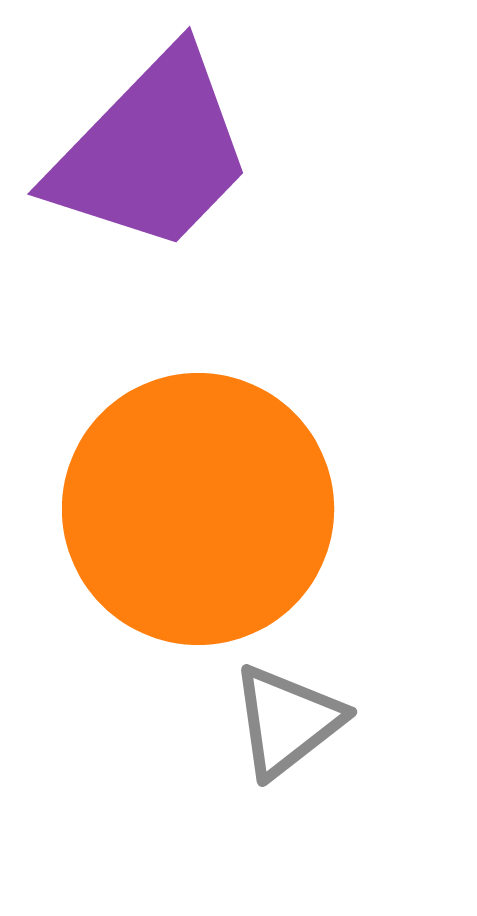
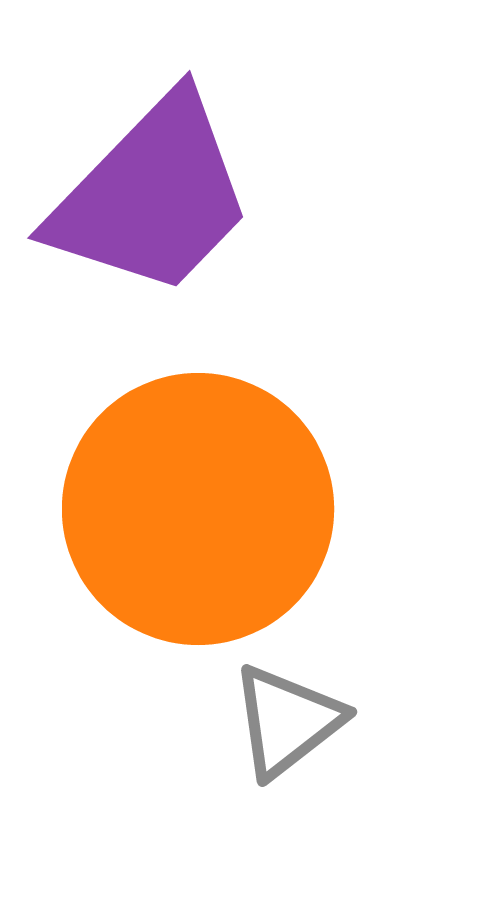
purple trapezoid: moved 44 px down
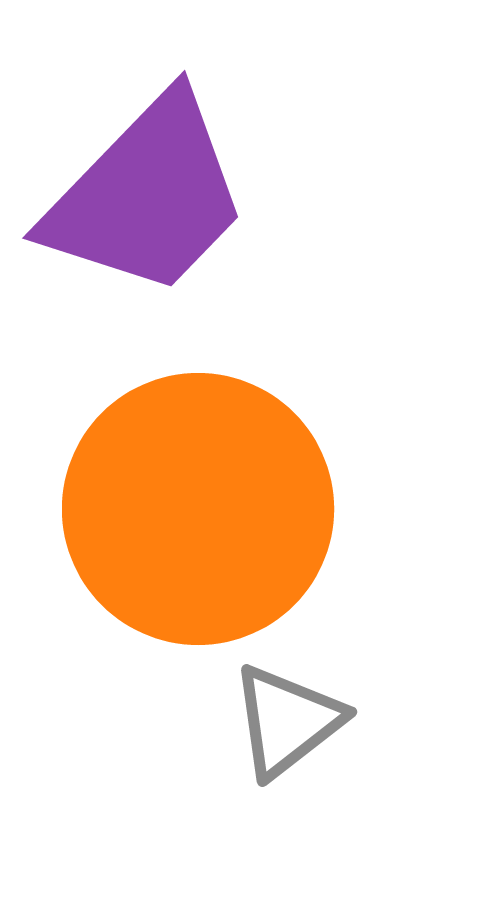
purple trapezoid: moved 5 px left
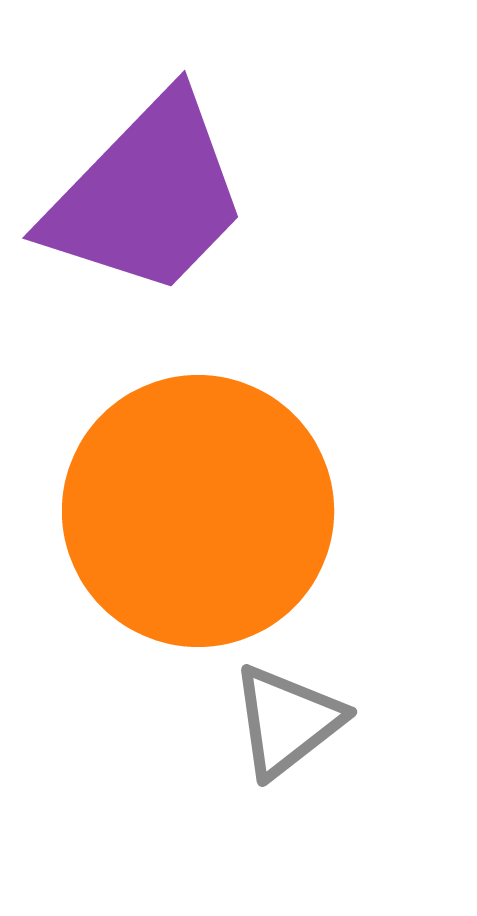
orange circle: moved 2 px down
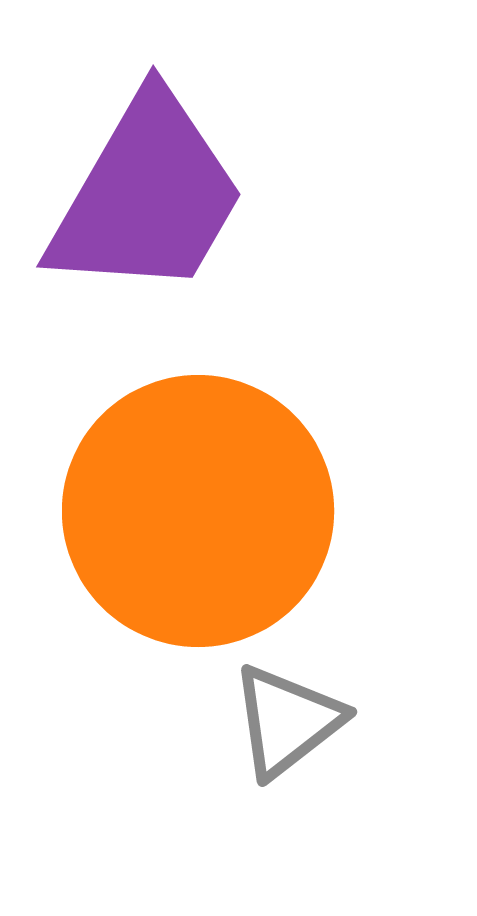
purple trapezoid: rotated 14 degrees counterclockwise
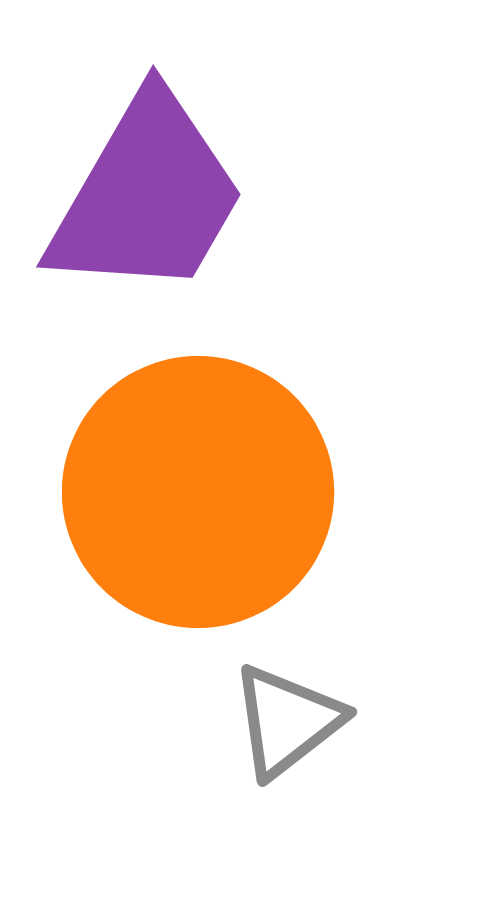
orange circle: moved 19 px up
